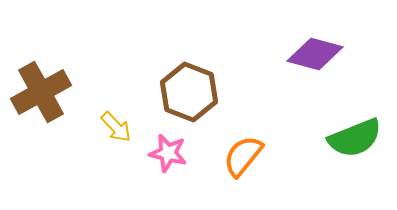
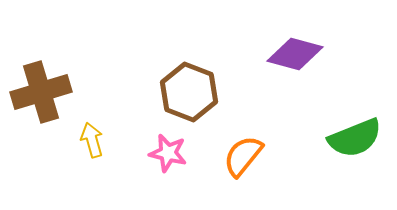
purple diamond: moved 20 px left
brown cross: rotated 12 degrees clockwise
yellow arrow: moved 24 px left, 13 px down; rotated 152 degrees counterclockwise
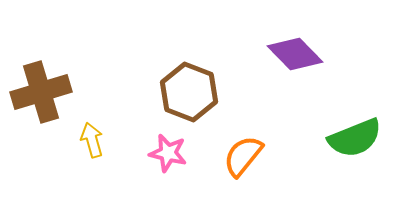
purple diamond: rotated 30 degrees clockwise
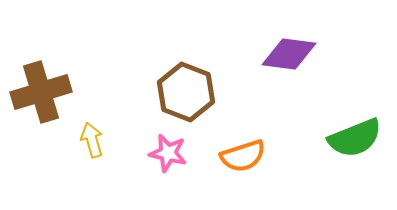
purple diamond: moved 6 px left; rotated 38 degrees counterclockwise
brown hexagon: moved 3 px left
orange semicircle: rotated 147 degrees counterclockwise
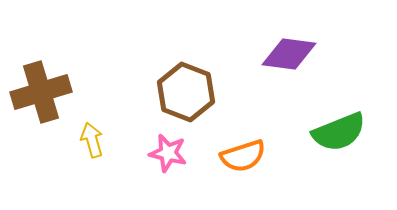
green semicircle: moved 16 px left, 6 px up
